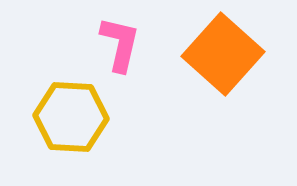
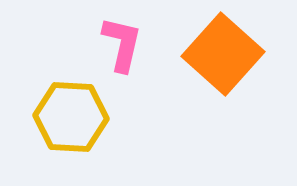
pink L-shape: moved 2 px right
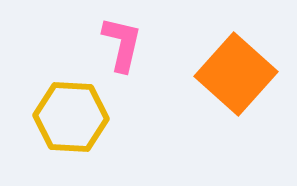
orange square: moved 13 px right, 20 px down
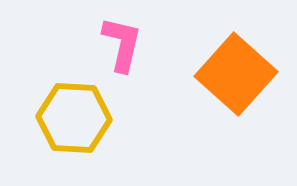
yellow hexagon: moved 3 px right, 1 px down
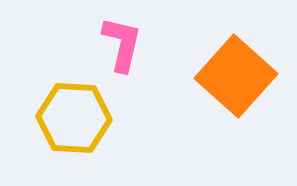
orange square: moved 2 px down
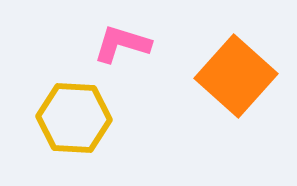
pink L-shape: rotated 86 degrees counterclockwise
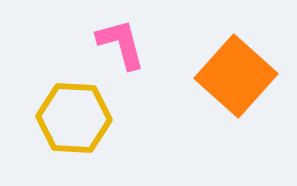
pink L-shape: moved 1 px left; rotated 58 degrees clockwise
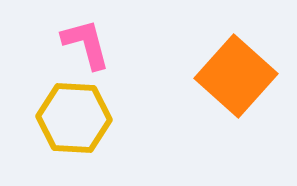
pink L-shape: moved 35 px left
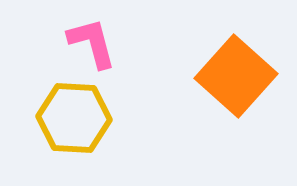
pink L-shape: moved 6 px right, 1 px up
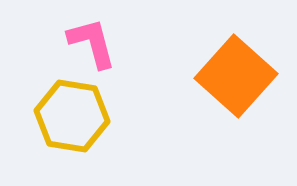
yellow hexagon: moved 2 px left, 2 px up; rotated 6 degrees clockwise
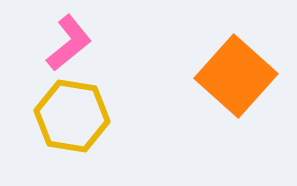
pink L-shape: moved 23 px left; rotated 66 degrees clockwise
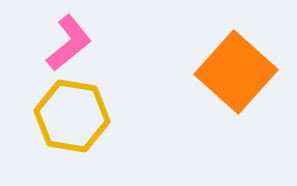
orange square: moved 4 px up
